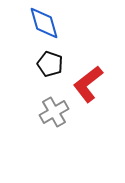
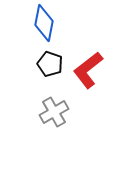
blue diamond: rotated 27 degrees clockwise
red L-shape: moved 14 px up
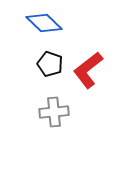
blue diamond: rotated 57 degrees counterclockwise
gray cross: rotated 24 degrees clockwise
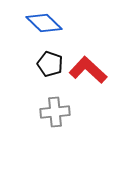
red L-shape: rotated 81 degrees clockwise
gray cross: moved 1 px right
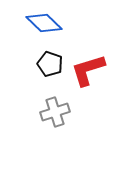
red L-shape: rotated 60 degrees counterclockwise
gray cross: rotated 12 degrees counterclockwise
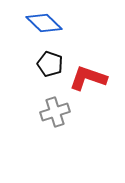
red L-shape: moved 8 px down; rotated 36 degrees clockwise
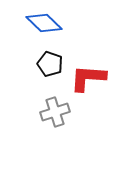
red L-shape: rotated 15 degrees counterclockwise
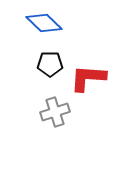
black pentagon: rotated 20 degrees counterclockwise
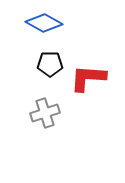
blue diamond: rotated 15 degrees counterclockwise
gray cross: moved 10 px left, 1 px down
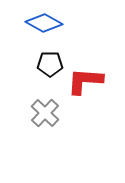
red L-shape: moved 3 px left, 3 px down
gray cross: rotated 28 degrees counterclockwise
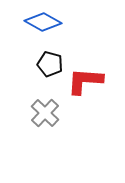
blue diamond: moved 1 px left, 1 px up
black pentagon: rotated 15 degrees clockwise
